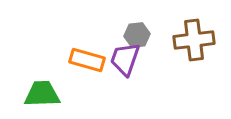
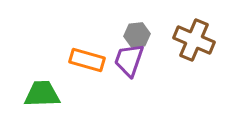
brown cross: rotated 30 degrees clockwise
purple trapezoid: moved 4 px right, 1 px down
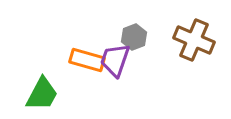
gray hexagon: moved 3 px left, 2 px down; rotated 15 degrees counterclockwise
purple trapezoid: moved 14 px left
green trapezoid: rotated 120 degrees clockwise
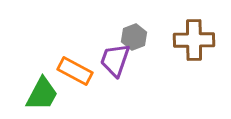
brown cross: rotated 24 degrees counterclockwise
orange rectangle: moved 12 px left, 11 px down; rotated 12 degrees clockwise
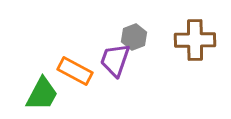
brown cross: moved 1 px right
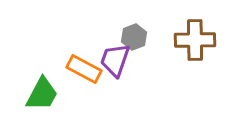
orange rectangle: moved 9 px right, 2 px up
